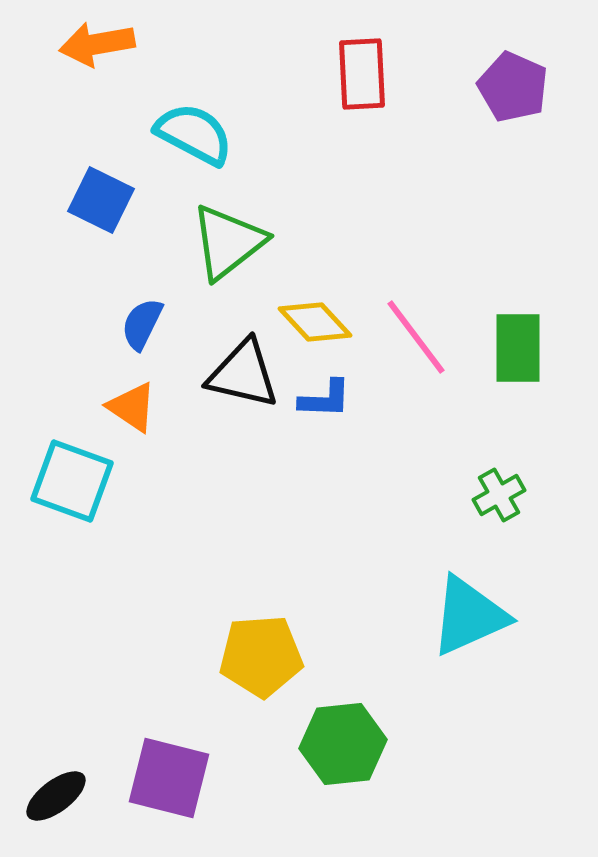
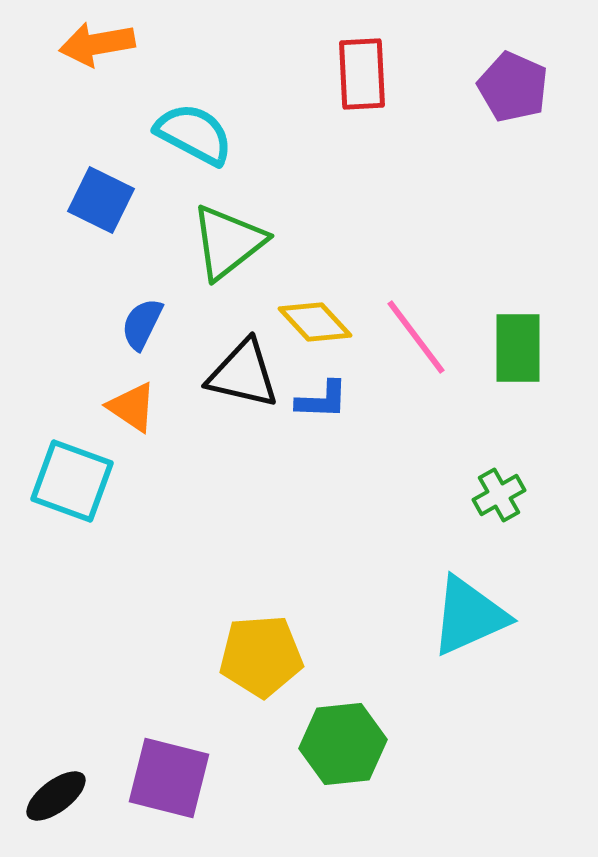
blue L-shape: moved 3 px left, 1 px down
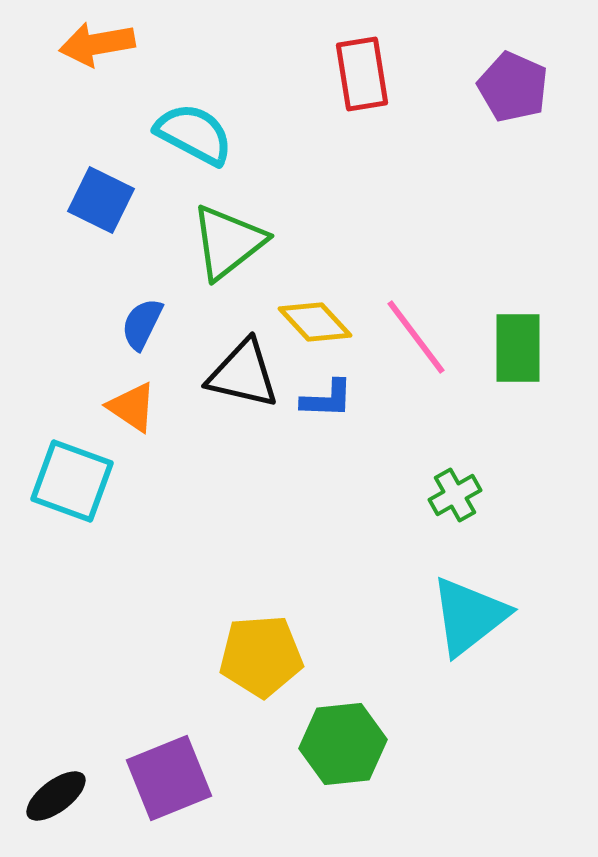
red rectangle: rotated 6 degrees counterclockwise
blue L-shape: moved 5 px right, 1 px up
green cross: moved 44 px left
cyan triangle: rotated 14 degrees counterclockwise
purple square: rotated 36 degrees counterclockwise
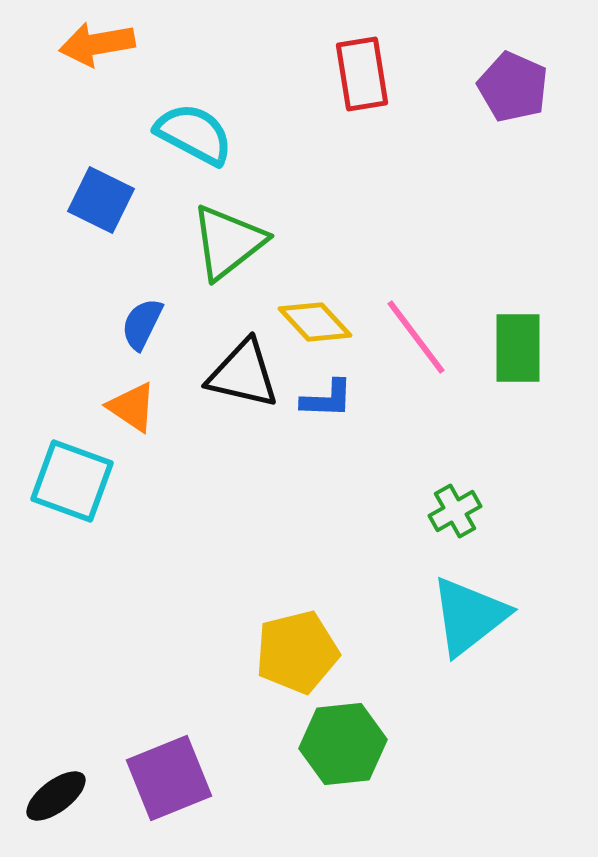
green cross: moved 16 px down
yellow pentagon: moved 36 px right, 4 px up; rotated 10 degrees counterclockwise
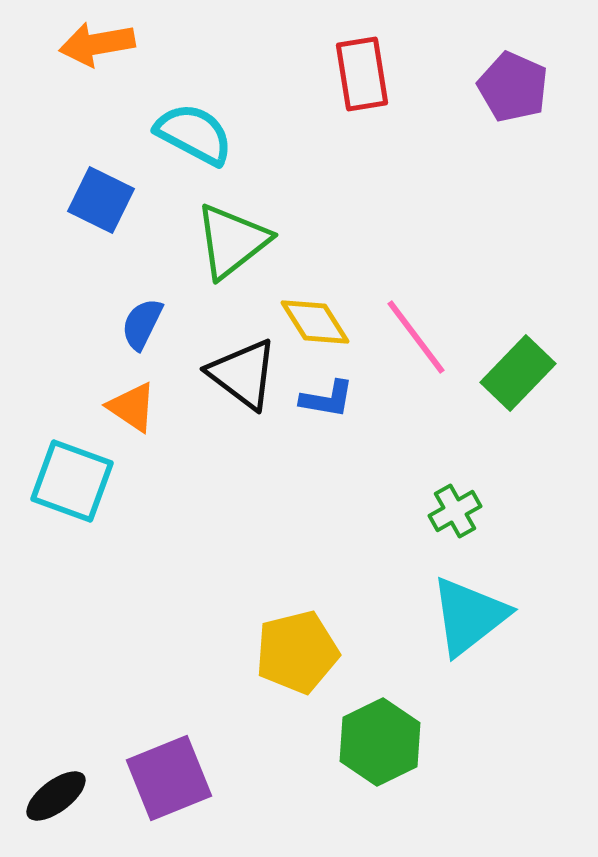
green triangle: moved 4 px right, 1 px up
yellow diamond: rotated 10 degrees clockwise
green rectangle: moved 25 px down; rotated 44 degrees clockwise
black triangle: rotated 24 degrees clockwise
blue L-shape: rotated 8 degrees clockwise
green hexagon: moved 37 px right, 2 px up; rotated 20 degrees counterclockwise
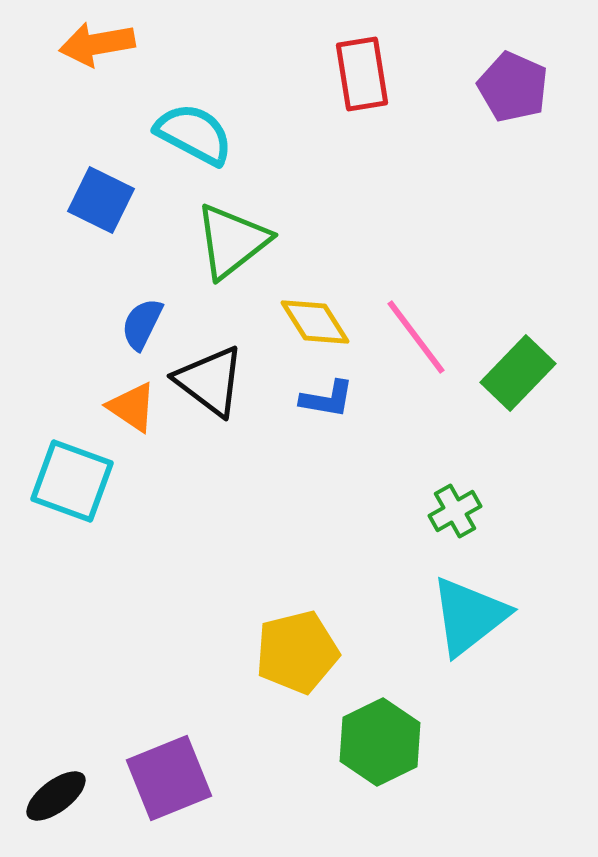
black triangle: moved 33 px left, 7 px down
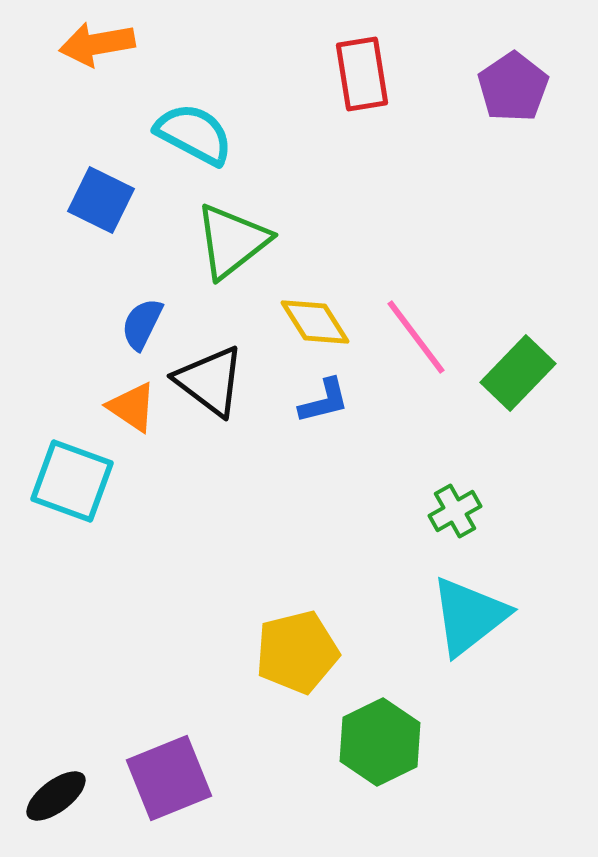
purple pentagon: rotated 14 degrees clockwise
blue L-shape: moved 3 px left, 2 px down; rotated 24 degrees counterclockwise
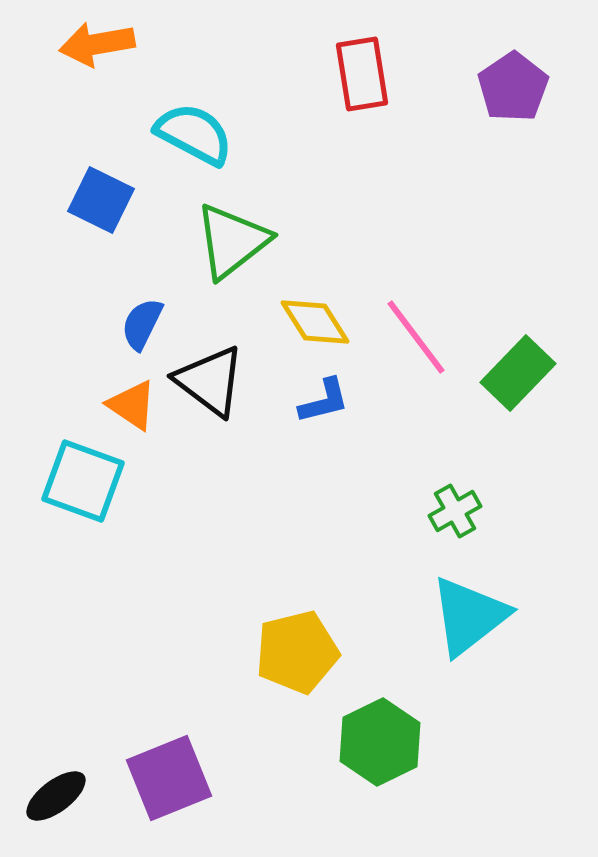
orange triangle: moved 2 px up
cyan square: moved 11 px right
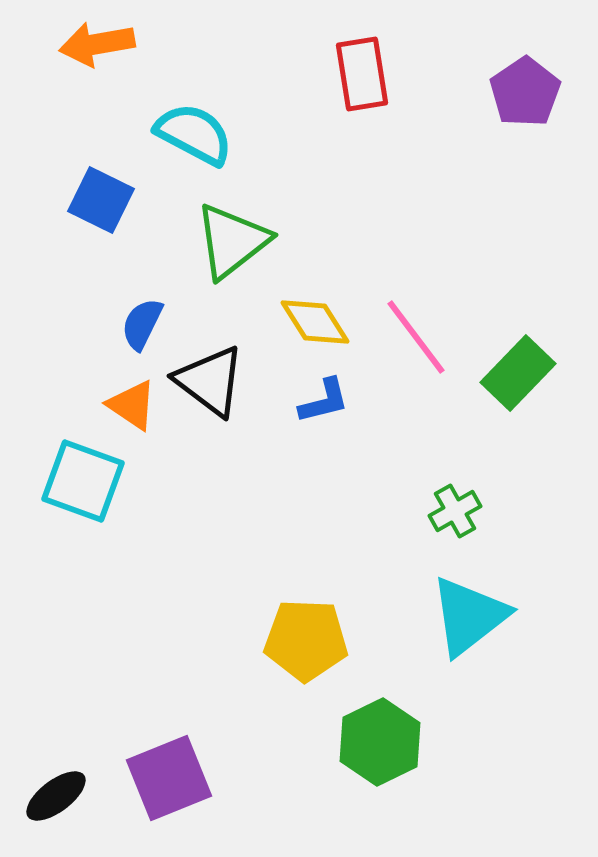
purple pentagon: moved 12 px right, 5 px down
yellow pentagon: moved 9 px right, 12 px up; rotated 16 degrees clockwise
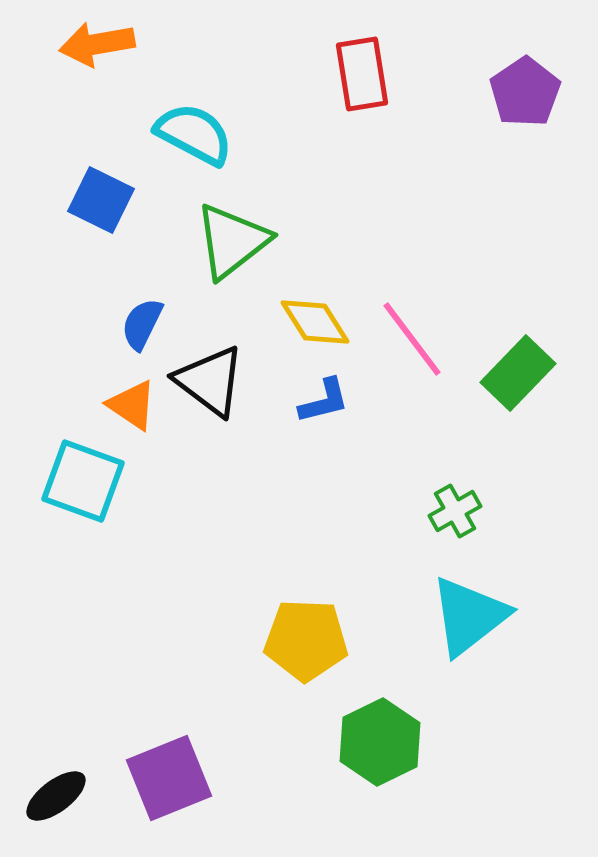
pink line: moved 4 px left, 2 px down
